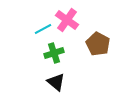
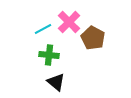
pink cross: moved 2 px right, 2 px down; rotated 10 degrees clockwise
brown pentagon: moved 5 px left, 6 px up
green cross: moved 5 px left, 2 px down; rotated 24 degrees clockwise
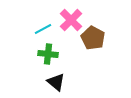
pink cross: moved 2 px right, 2 px up
green cross: moved 1 px left, 1 px up
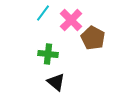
cyan line: moved 16 px up; rotated 24 degrees counterclockwise
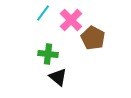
black triangle: moved 2 px right, 5 px up
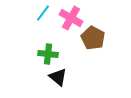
pink cross: moved 2 px up; rotated 15 degrees counterclockwise
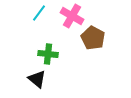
cyan line: moved 4 px left
pink cross: moved 1 px right, 2 px up
black triangle: moved 21 px left, 2 px down
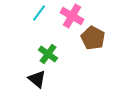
green cross: rotated 30 degrees clockwise
